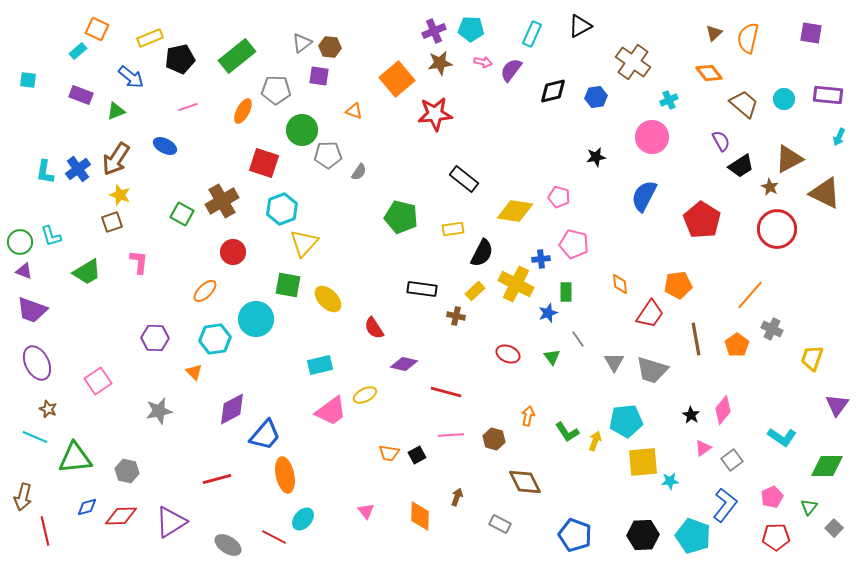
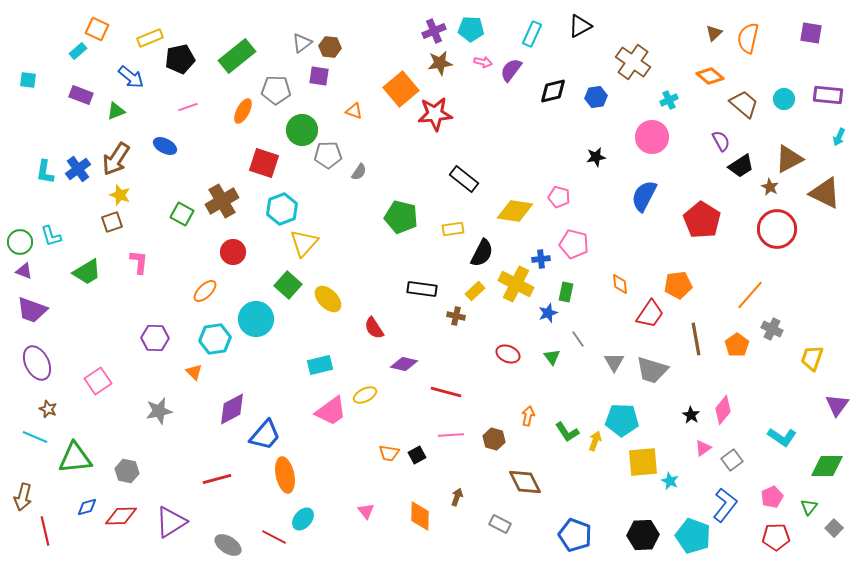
orange diamond at (709, 73): moved 1 px right, 3 px down; rotated 12 degrees counterclockwise
orange square at (397, 79): moved 4 px right, 10 px down
green square at (288, 285): rotated 32 degrees clockwise
green rectangle at (566, 292): rotated 12 degrees clockwise
cyan pentagon at (626, 421): moved 4 px left, 1 px up; rotated 8 degrees clockwise
cyan star at (670, 481): rotated 30 degrees clockwise
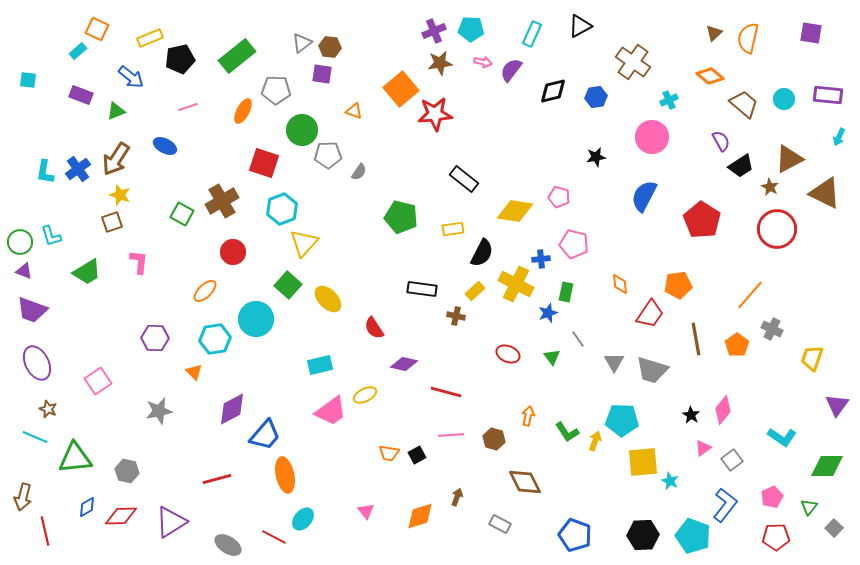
purple square at (319, 76): moved 3 px right, 2 px up
blue diamond at (87, 507): rotated 15 degrees counterclockwise
orange diamond at (420, 516): rotated 72 degrees clockwise
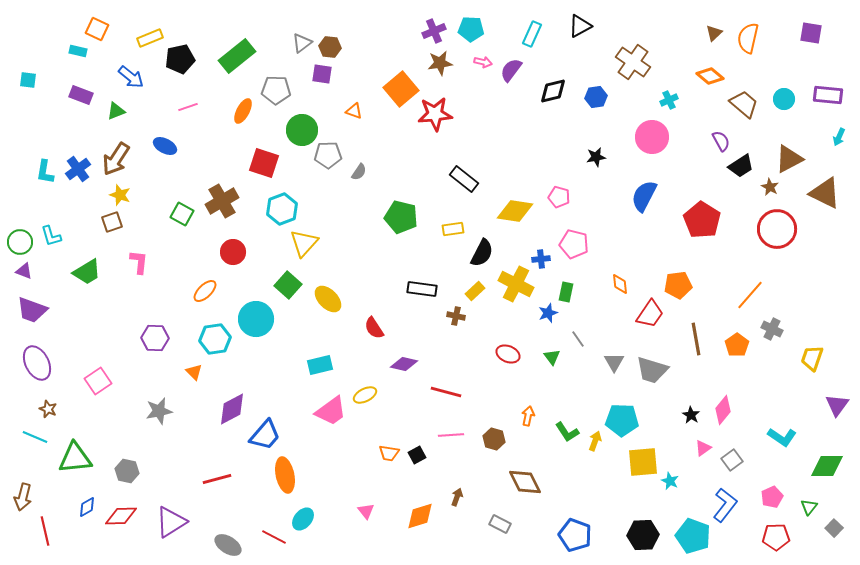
cyan rectangle at (78, 51): rotated 54 degrees clockwise
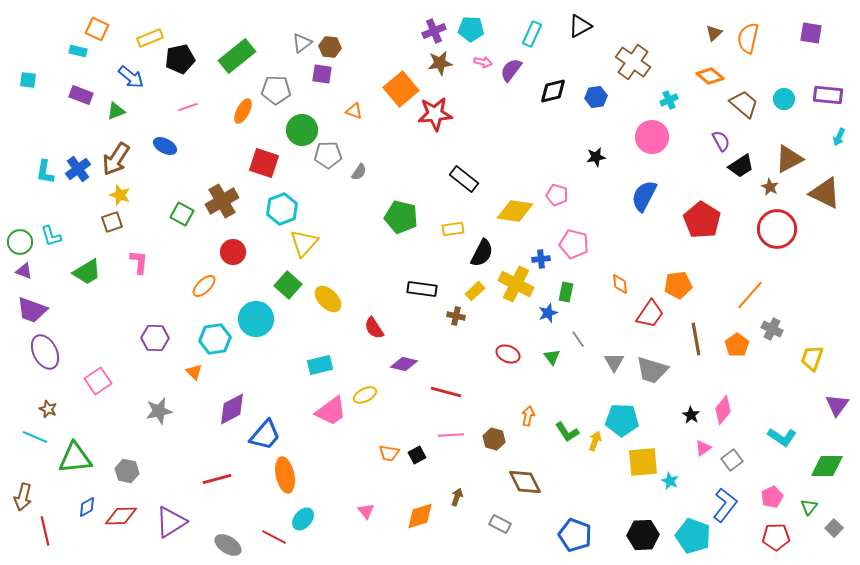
pink pentagon at (559, 197): moved 2 px left, 2 px up
orange ellipse at (205, 291): moved 1 px left, 5 px up
purple ellipse at (37, 363): moved 8 px right, 11 px up
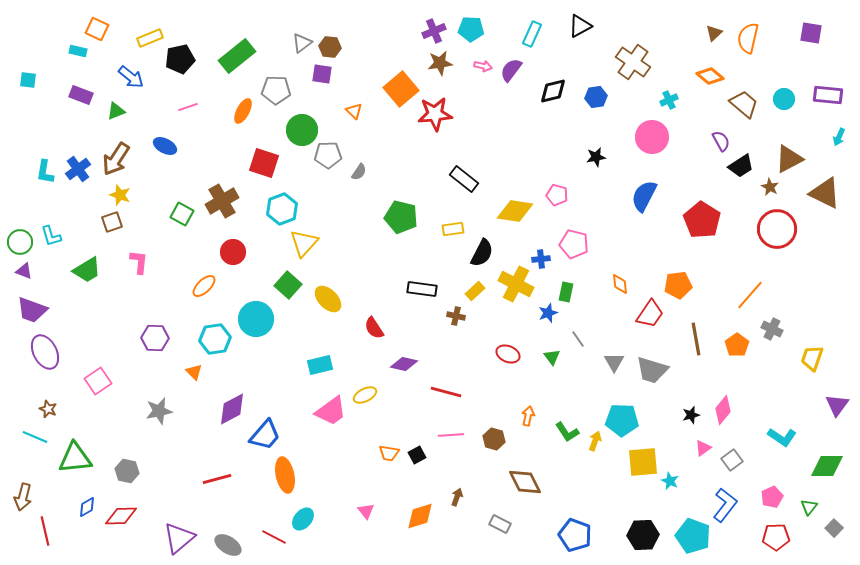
pink arrow at (483, 62): moved 4 px down
orange triangle at (354, 111): rotated 24 degrees clockwise
green trapezoid at (87, 272): moved 2 px up
black star at (691, 415): rotated 24 degrees clockwise
purple triangle at (171, 522): moved 8 px right, 16 px down; rotated 8 degrees counterclockwise
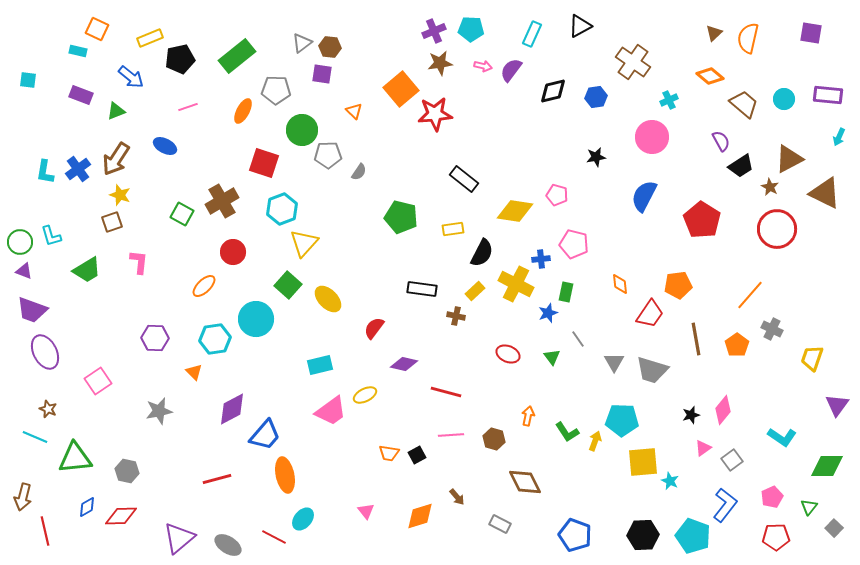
red semicircle at (374, 328): rotated 70 degrees clockwise
brown arrow at (457, 497): rotated 120 degrees clockwise
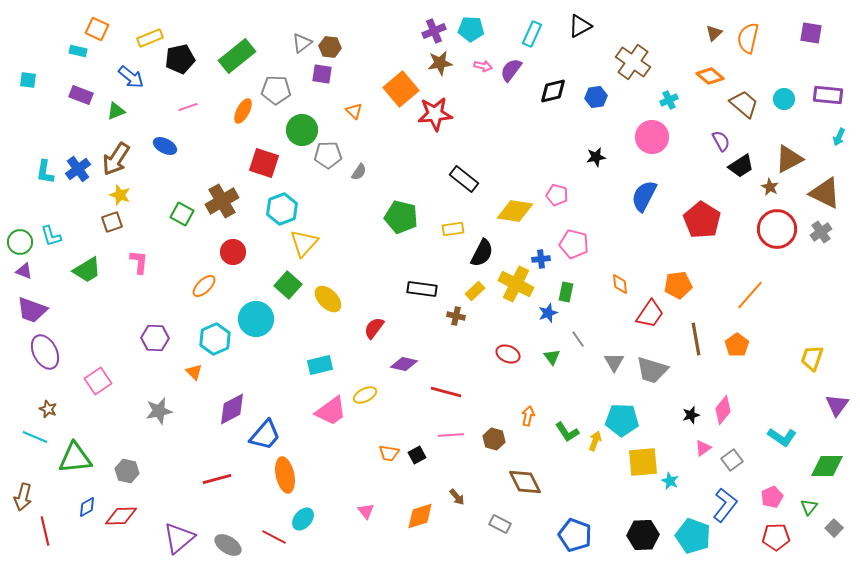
gray cross at (772, 329): moved 49 px right, 97 px up; rotated 30 degrees clockwise
cyan hexagon at (215, 339): rotated 16 degrees counterclockwise
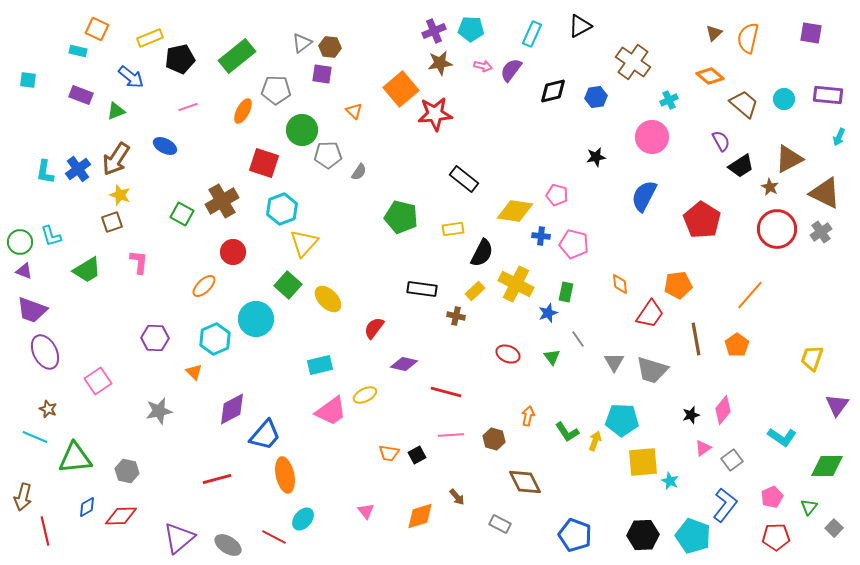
blue cross at (541, 259): moved 23 px up; rotated 12 degrees clockwise
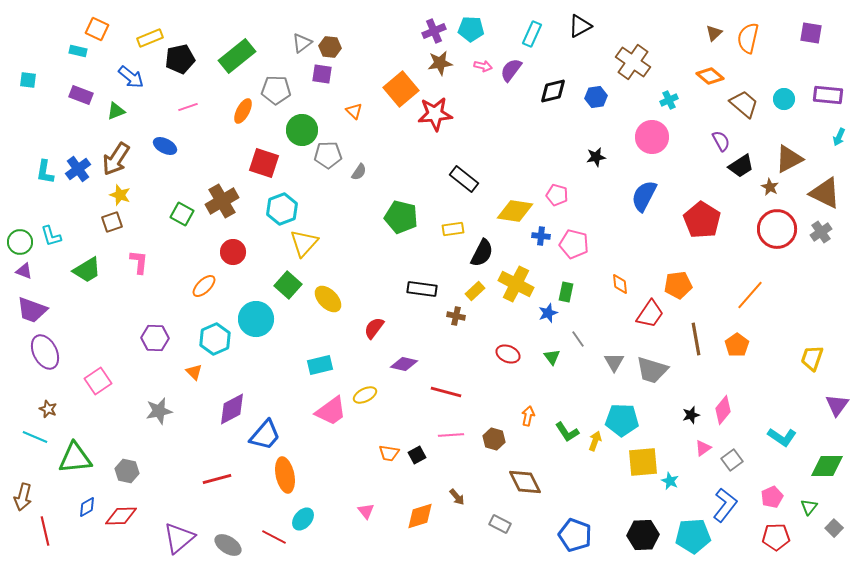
cyan pentagon at (693, 536): rotated 24 degrees counterclockwise
